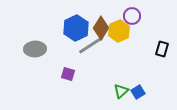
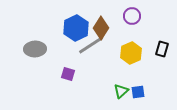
yellow hexagon: moved 12 px right, 22 px down
blue square: rotated 24 degrees clockwise
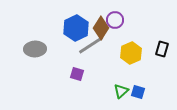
purple circle: moved 17 px left, 4 px down
purple square: moved 9 px right
blue square: rotated 24 degrees clockwise
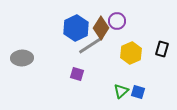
purple circle: moved 2 px right, 1 px down
gray ellipse: moved 13 px left, 9 px down
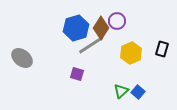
blue hexagon: rotated 10 degrees clockwise
gray ellipse: rotated 40 degrees clockwise
blue square: rotated 24 degrees clockwise
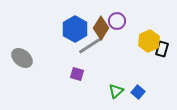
blue hexagon: moved 1 px left, 1 px down; rotated 15 degrees counterclockwise
yellow hexagon: moved 18 px right, 12 px up
green triangle: moved 5 px left
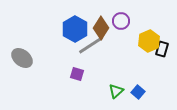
purple circle: moved 4 px right
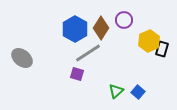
purple circle: moved 3 px right, 1 px up
gray line: moved 3 px left, 8 px down
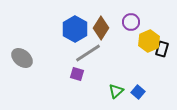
purple circle: moved 7 px right, 2 px down
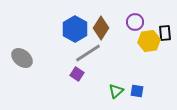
purple circle: moved 4 px right
yellow hexagon: rotated 15 degrees clockwise
black rectangle: moved 3 px right, 16 px up; rotated 21 degrees counterclockwise
purple square: rotated 16 degrees clockwise
blue square: moved 1 px left, 1 px up; rotated 32 degrees counterclockwise
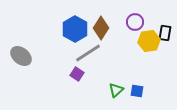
black rectangle: rotated 14 degrees clockwise
gray ellipse: moved 1 px left, 2 px up
green triangle: moved 1 px up
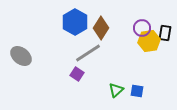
purple circle: moved 7 px right, 6 px down
blue hexagon: moved 7 px up
